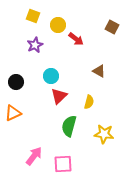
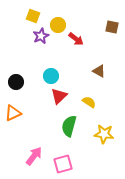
brown square: rotated 16 degrees counterclockwise
purple star: moved 6 px right, 9 px up
yellow semicircle: rotated 72 degrees counterclockwise
pink square: rotated 12 degrees counterclockwise
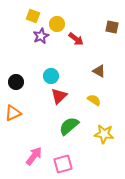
yellow circle: moved 1 px left, 1 px up
yellow semicircle: moved 5 px right, 2 px up
green semicircle: rotated 35 degrees clockwise
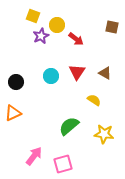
yellow circle: moved 1 px down
brown triangle: moved 6 px right, 2 px down
red triangle: moved 18 px right, 24 px up; rotated 12 degrees counterclockwise
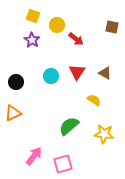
purple star: moved 9 px left, 4 px down; rotated 14 degrees counterclockwise
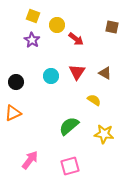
pink arrow: moved 4 px left, 4 px down
pink square: moved 7 px right, 2 px down
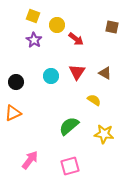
purple star: moved 2 px right
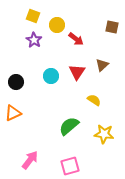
brown triangle: moved 3 px left, 8 px up; rotated 48 degrees clockwise
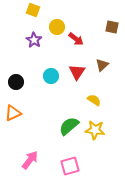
yellow square: moved 6 px up
yellow circle: moved 2 px down
yellow star: moved 9 px left, 4 px up
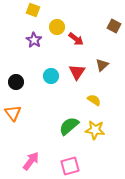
brown square: moved 2 px right, 1 px up; rotated 16 degrees clockwise
orange triangle: rotated 42 degrees counterclockwise
pink arrow: moved 1 px right, 1 px down
